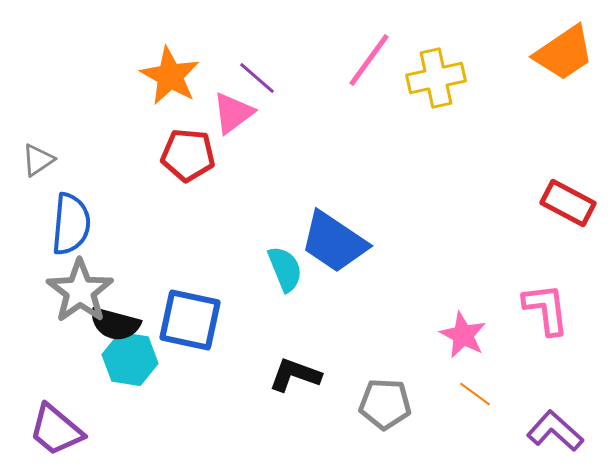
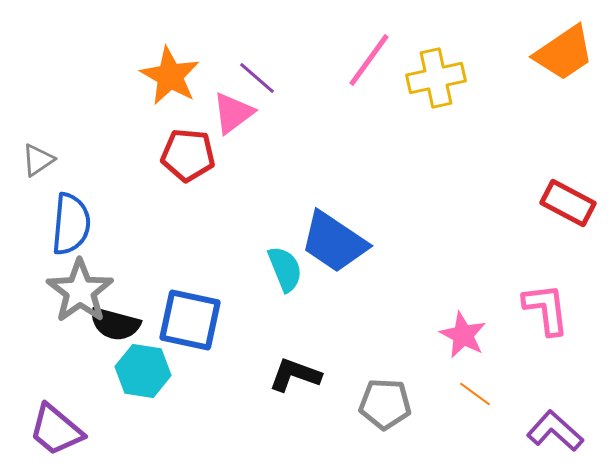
cyan hexagon: moved 13 px right, 12 px down
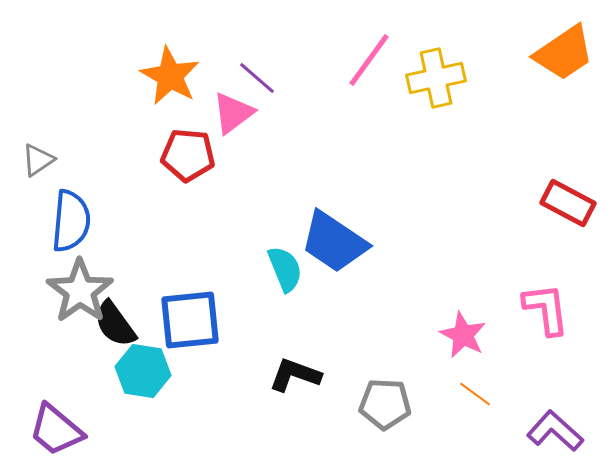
blue semicircle: moved 3 px up
blue square: rotated 18 degrees counterclockwise
black semicircle: rotated 39 degrees clockwise
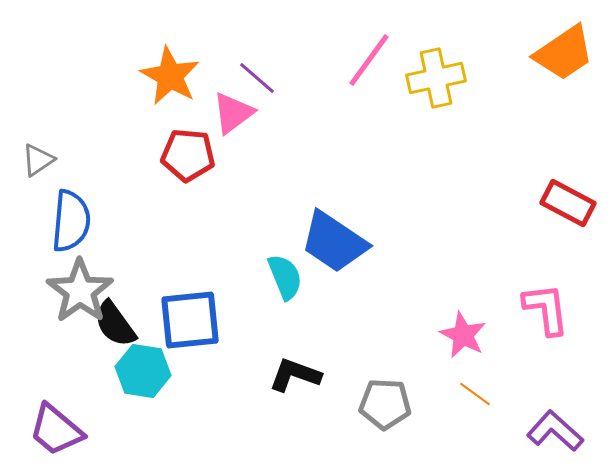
cyan semicircle: moved 8 px down
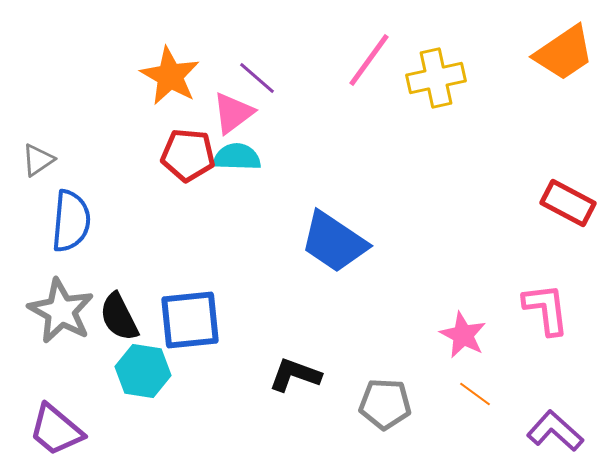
cyan semicircle: moved 48 px left, 120 px up; rotated 66 degrees counterclockwise
gray star: moved 19 px left, 20 px down; rotated 8 degrees counterclockwise
black semicircle: moved 4 px right, 7 px up; rotated 9 degrees clockwise
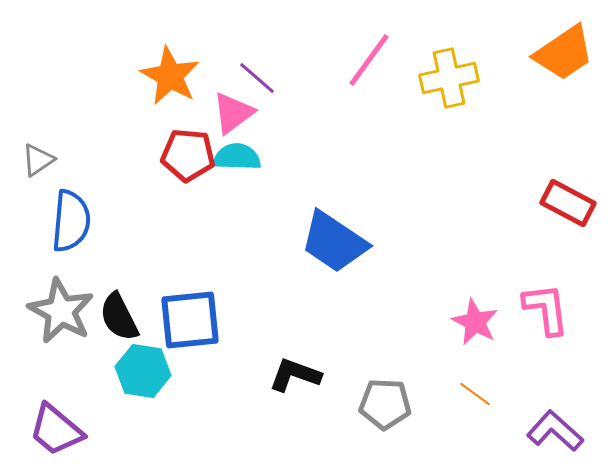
yellow cross: moved 13 px right
pink star: moved 12 px right, 13 px up
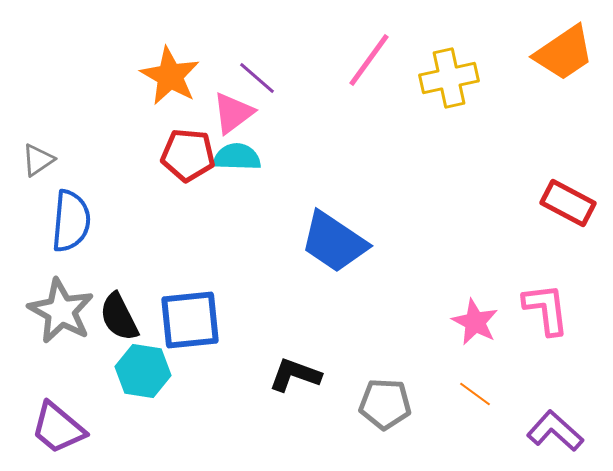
purple trapezoid: moved 2 px right, 2 px up
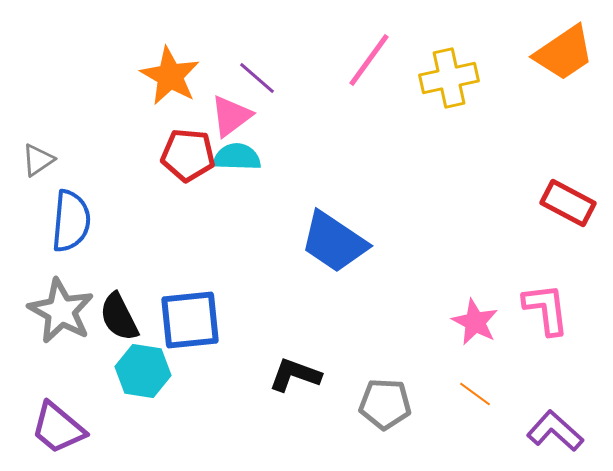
pink triangle: moved 2 px left, 3 px down
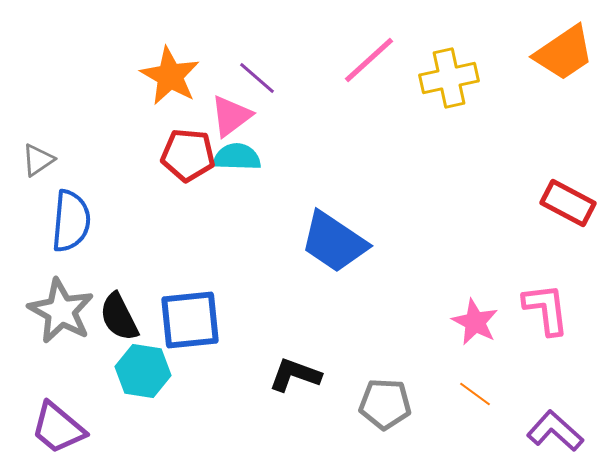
pink line: rotated 12 degrees clockwise
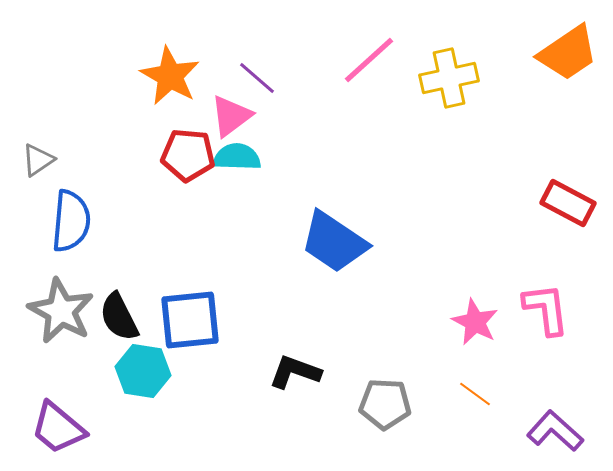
orange trapezoid: moved 4 px right
black L-shape: moved 3 px up
